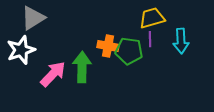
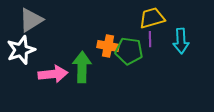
gray triangle: moved 2 px left, 2 px down
pink arrow: rotated 40 degrees clockwise
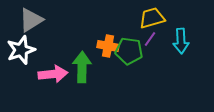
purple line: rotated 35 degrees clockwise
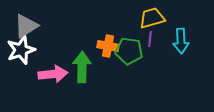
gray triangle: moved 5 px left, 6 px down
purple line: rotated 28 degrees counterclockwise
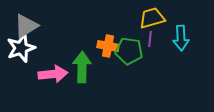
cyan arrow: moved 3 px up
white star: moved 2 px up
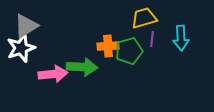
yellow trapezoid: moved 8 px left
purple line: moved 2 px right
orange cross: rotated 15 degrees counterclockwise
green pentagon: rotated 24 degrees counterclockwise
green arrow: rotated 92 degrees clockwise
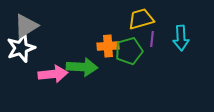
yellow trapezoid: moved 3 px left, 1 px down
